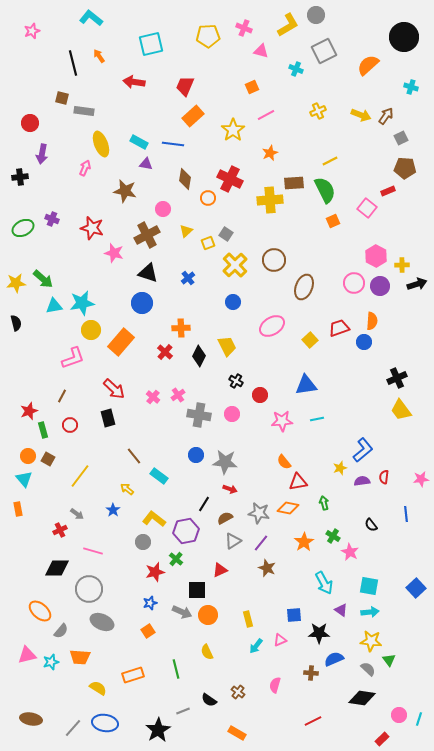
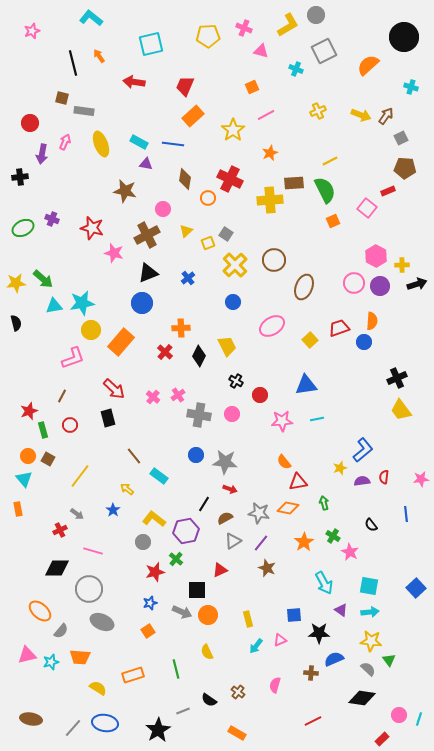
pink arrow at (85, 168): moved 20 px left, 26 px up
black triangle at (148, 273): rotated 40 degrees counterclockwise
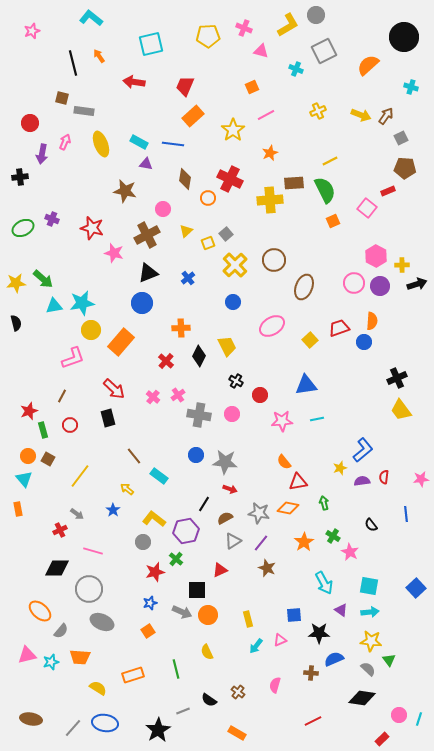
gray square at (226, 234): rotated 16 degrees clockwise
red cross at (165, 352): moved 1 px right, 9 px down
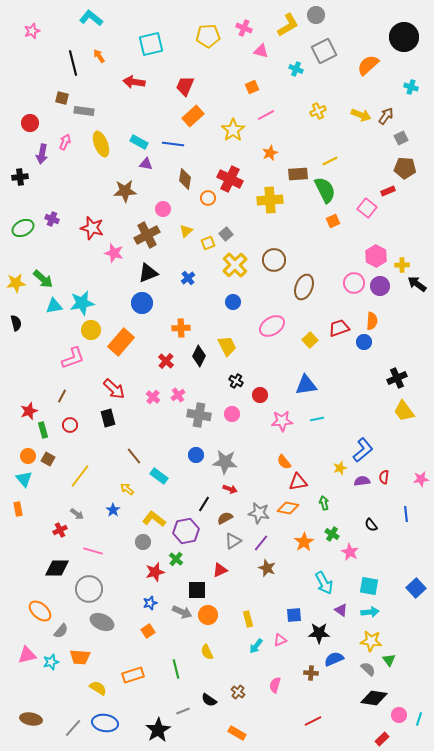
brown rectangle at (294, 183): moved 4 px right, 9 px up
brown star at (125, 191): rotated 15 degrees counterclockwise
black arrow at (417, 284): rotated 126 degrees counterclockwise
yellow trapezoid at (401, 410): moved 3 px right, 1 px down
green cross at (333, 536): moved 1 px left, 2 px up
black diamond at (362, 698): moved 12 px right
